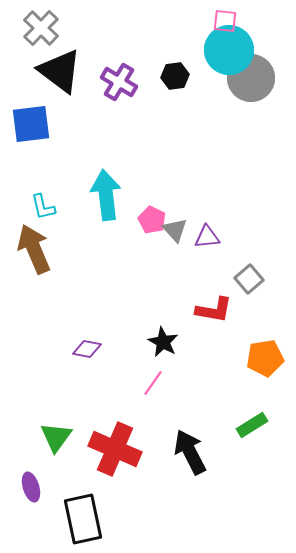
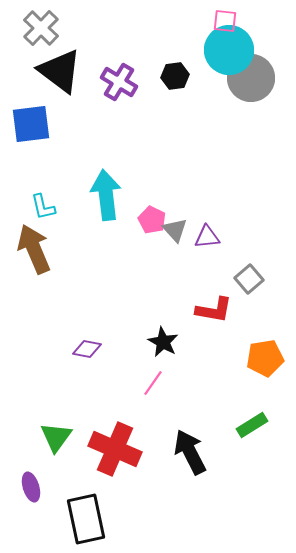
black rectangle: moved 3 px right
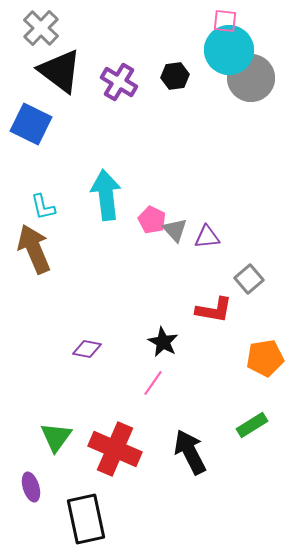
blue square: rotated 33 degrees clockwise
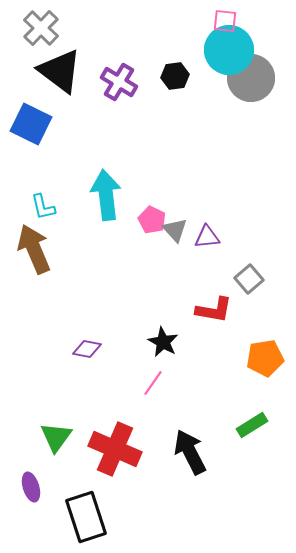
black rectangle: moved 2 px up; rotated 6 degrees counterclockwise
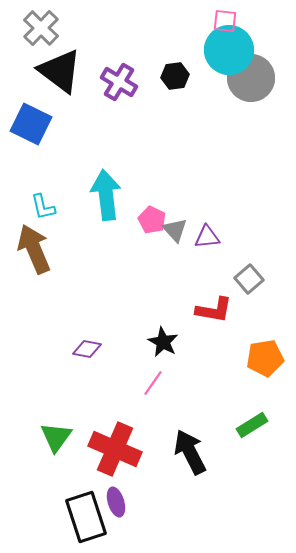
purple ellipse: moved 85 px right, 15 px down
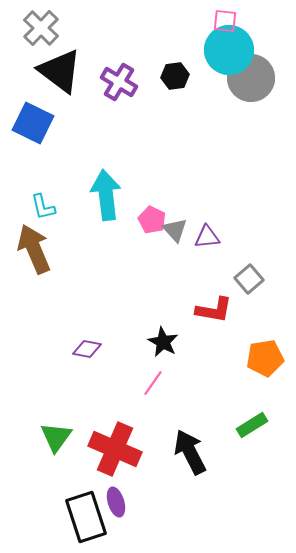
blue square: moved 2 px right, 1 px up
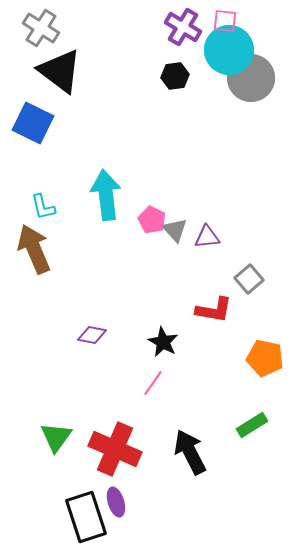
gray cross: rotated 12 degrees counterclockwise
purple cross: moved 64 px right, 55 px up
purple diamond: moved 5 px right, 14 px up
orange pentagon: rotated 21 degrees clockwise
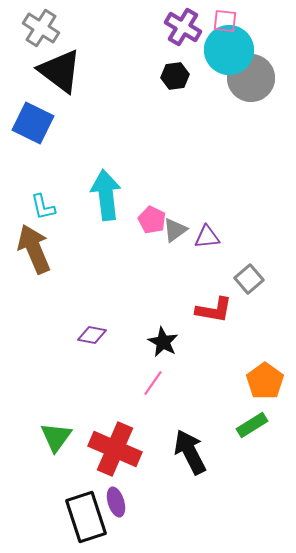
gray triangle: rotated 36 degrees clockwise
orange pentagon: moved 23 px down; rotated 24 degrees clockwise
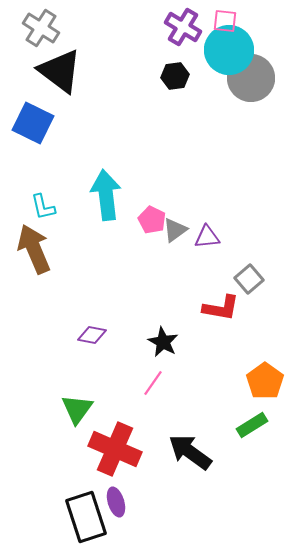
red L-shape: moved 7 px right, 2 px up
green triangle: moved 21 px right, 28 px up
black arrow: rotated 27 degrees counterclockwise
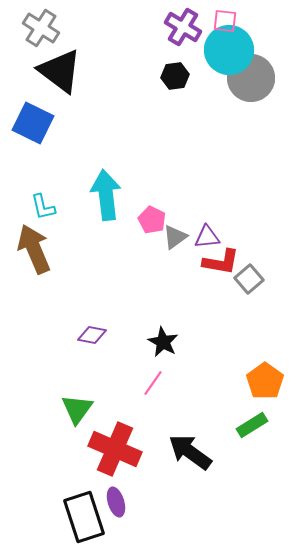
gray triangle: moved 7 px down
red L-shape: moved 46 px up
black rectangle: moved 2 px left
